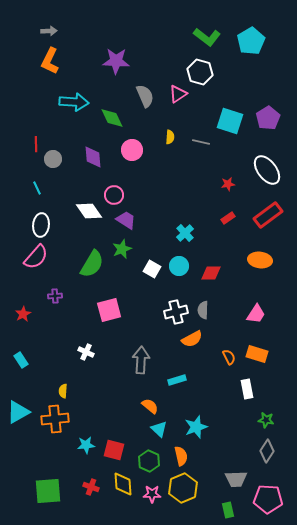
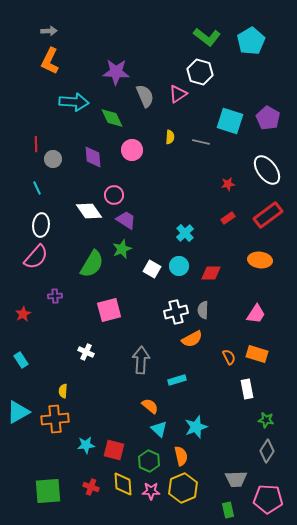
purple star at (116, 61): moved 11 px down
purple pentagon at (268, 118): rotated 10 degrees counterclockwise
pink star at (152, 494): moved 1 px left, 3 px up
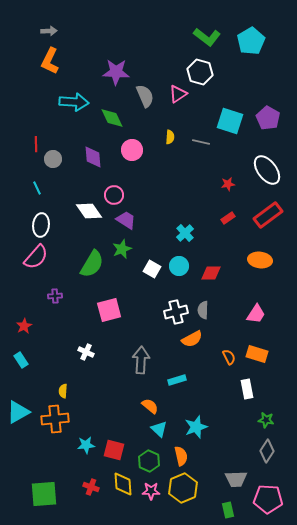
red star at (23, 314): moved 1 px right, 12 px down
green square at (48, 491): moved 4 px left, 3 px down
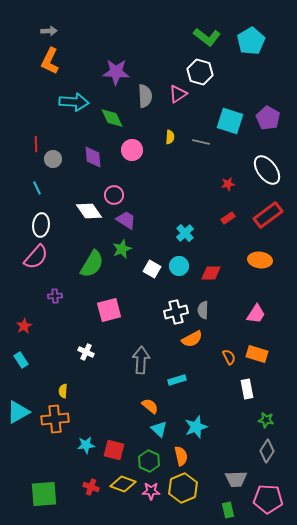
gray semicircle at (145, 96): rotated 20 degrees clockwise
yellow diamond at (123, 484): rotated 65 degrees counterclockwise
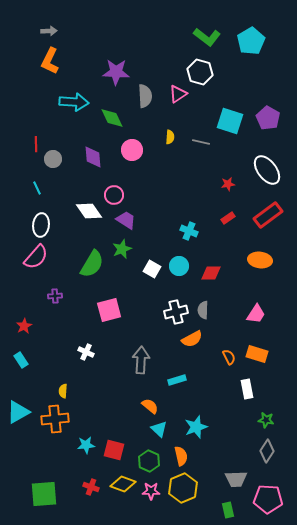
cyan cross at (185, 233): moved 4 px right, 2 px up; rotated 24 degrees counterclockwise
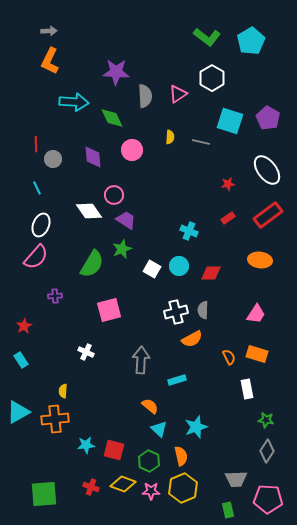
white hexagon at (200, 72): moved 12 px right, 6 px down; rotated 15 degrees clockwise
white ellipse at (41, 225): rotated 15 degrees clockwise
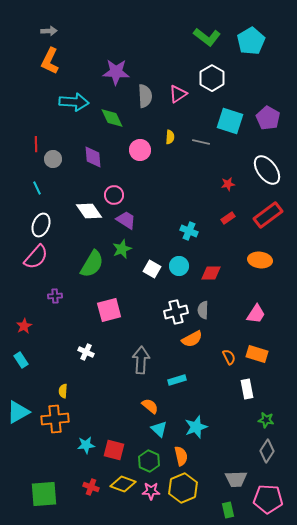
pink circle at (132, 150): moved 8 px right
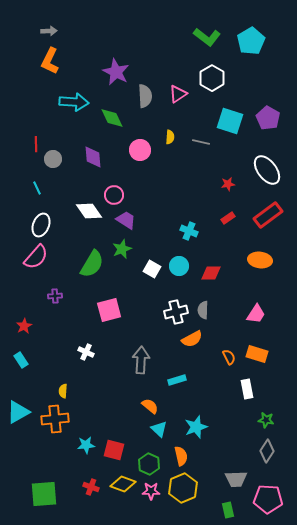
purple star at (116, 72): rotated 24 degrees clockwise
green hexagon at (149, 461): moved 3 px down
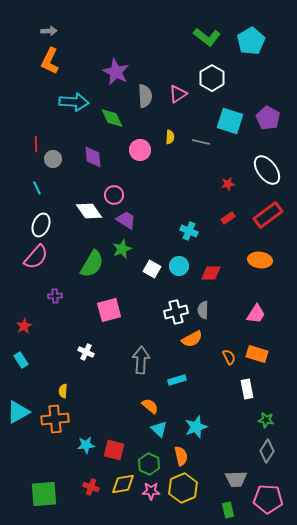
yellow diamond at (123, 484): rotated 30 degrees counterclockwise
